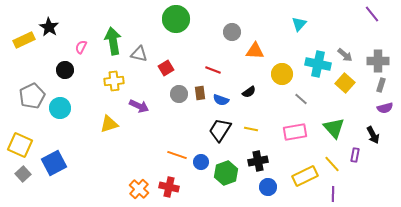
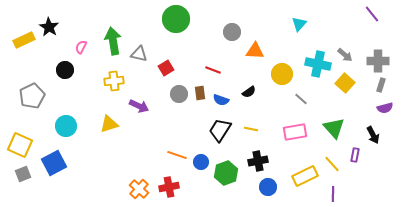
cyan circle at (60, 108): moved 6 px right, 18 px down
gray square at (23, 174): rotated 21 degrees clockwise
red cross at (169, 187): rotated 24 degrees counterclockwise
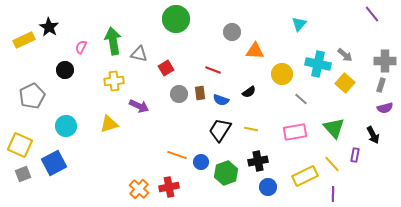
gray cross at (378, 61): moved 7 px right
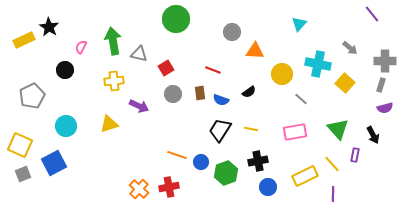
gray arrow at (345, 55): moved 5 px right, 7 px up
gray circle at (179, 94): moved 6 px left
green triangle at (334, 128): moved 4 px right, 1 px down
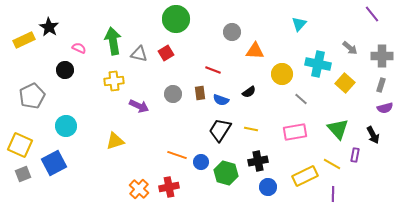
pink semicircle at (81, 47): moved 2 px left, 1 px down; rotated 88 degrees clockwise
gray cross at (385, 61): moved 3 px left, 5 px up
red square at (166, 68): moved 15 px up
yellow triangle at (109, 124): moved 6 px right, 17 px down
yellow line at (332, 164): rotated 18 degrees counterclockwise
green hexagon at (226, 173): rotated 25 degrees counterclockwise
